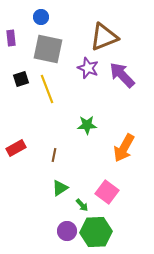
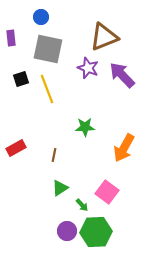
green star: moved 2 px left, 2 px down
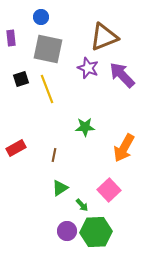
pink square: moved 2 px right, 2 px up; rotated 10 degrees clockwise
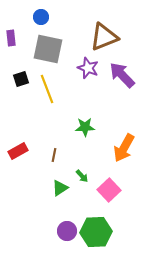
red rectangle: moved 2 px right, 3 px down
green arrow: moved 29 px up
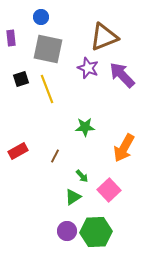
brown line: moved 1 px right, 1 px down; rotated 16 degrees clockwise
green triangle: moved 13 px right, 9 px down
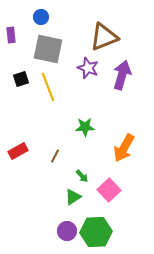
purple rectangle: moved 3 px up
purple arrow: rotated 60 degrees clockwise
yellow line: moved 1 px right, 2 px up
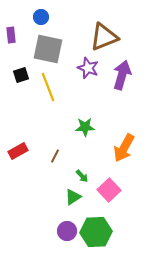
black square: moved 4 px up
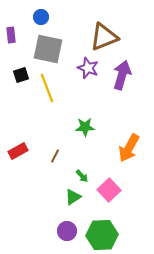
yellow line: moved 1 px left, 1 px down
orange arrow: moved 5 px right
green hexagon: moved 6 px right, 3 px down
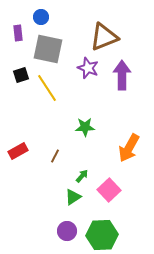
purple rectangle: moved 7 px right, 2 px up
purple arrow: rotated 16 degrees counterclockwise
yellow line: rotated 12 degrees counterclockwise
green arrow: rotated 96 degrees counterclockwise
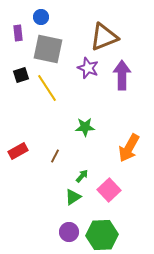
purple circle: moved 2 px right, 1 px down
